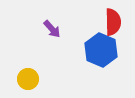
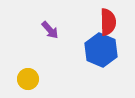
red semicircle: moved 5 px left
purple arrow: moved 2 px left, 1 px down
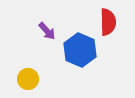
purple arrow: moved 3 px left, 1 px down
blue hexagon: moved 21 px left
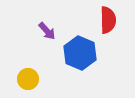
red semicircle: moved 2 px up
blue hexagon: moved 3 px down
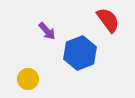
red semicircle: rotated 36 degrees counterclockwise
blue hexagon: rotated 16 degrees clockwise
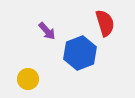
red semicircle: moved 3 px left, 3 px down; rotated 20 degrees clockwise
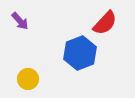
red semicircle: rotated 60 degrees clockwise
purple arrow: moved 27 px left, 10 px up
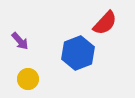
purple arrow: moved 20 px down
blue hexagon: moved 2 px left
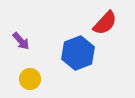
purple arrow: moved 1 px right
yellow circle: moved 2 px right
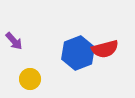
red semicircle: moved 26 px down; rotated 32 degrees clockwise
purple arrow: moved 7 px left
